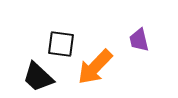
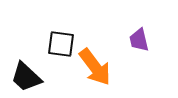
orange arrow: rotated 81 degrees counterclockwise
black trapezoid: moved 12 px left
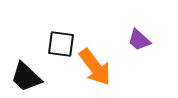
purple trapezoid: rotated 35 degrees counterclockwise
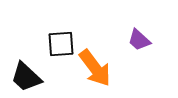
black square: rotated 12 degrees counterclockwise
orange arrow: moved 1 px down
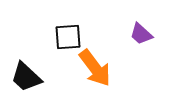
purple trapezoid: moved 2 px right, 6 px up
black square: moved 7 px right, 7 px up
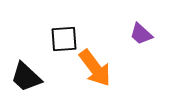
black square: moved 4 px left, 2 px down
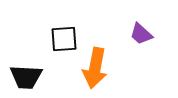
orange arrow: rotated 48 degrees clockwise
black trapezoid: rotated 40 degrees counterclockwise
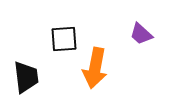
black trapezoid: rotated 100 degrees counterclockwise
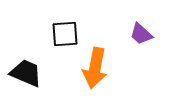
black square: moved 1 px right, 5 px up
black trapezoid: moved 4 px up; rotated 60 degrees counterclockwise
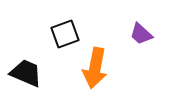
black square: rotated 16 degrees counterclockwise
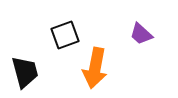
black square: moved 1 px down
black trapezoid: moved 1 px left, 1 px up; rotated 52 degrees clockwise
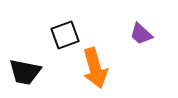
orange arrow: rotated 27 degrees counterclockwise
black trapezoid: rotated 116 degrees clockwise
